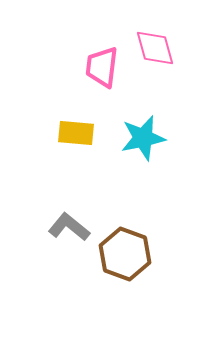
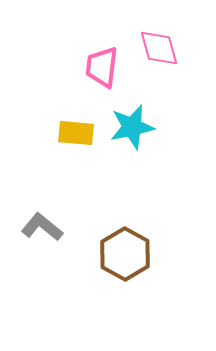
pink diamond: moved 4 px right
cyan star: moved 11 px left, 11 px up
gray L-shape: moved 27 px left
brown hexagon: rotated 9 degrees clockwise
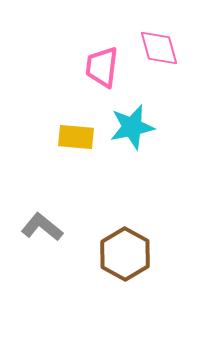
yellow rectangle: moved 4 px down
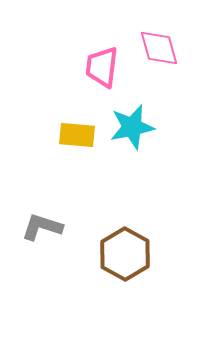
yellow rectangle: moved 1 px right, 2 px up
gray L-shape: rotated 21 degrees counterclockwise
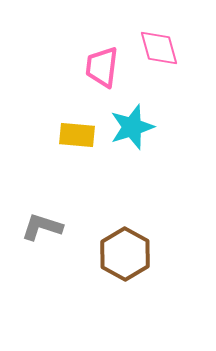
cyan star: rotated 6 degrees counterclockwise
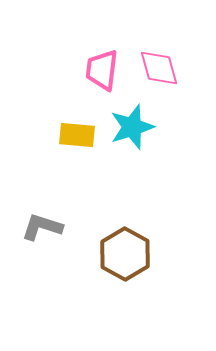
pink diamond: moved 20 px down
pink trapezoid: moved 3 px down
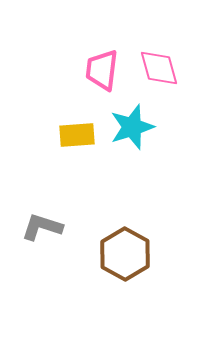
yellow rectangle: rotated 9 degrees counterclockwise
